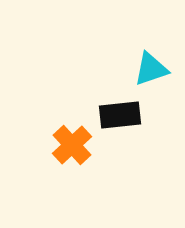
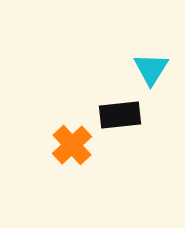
cyan triangle: rotated 39 degrees counterclockwise
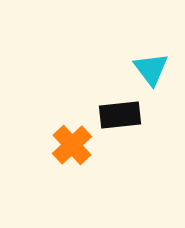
cyan triangle: rotated 9 degrees counterclockwise
